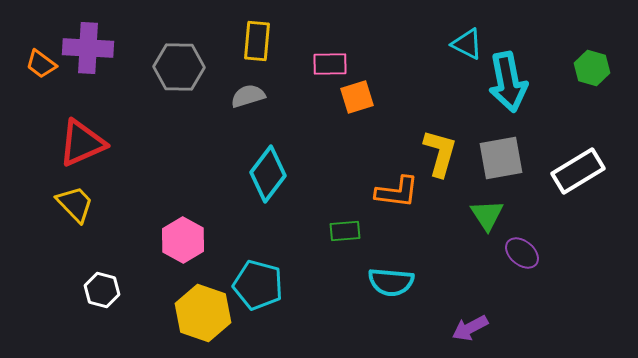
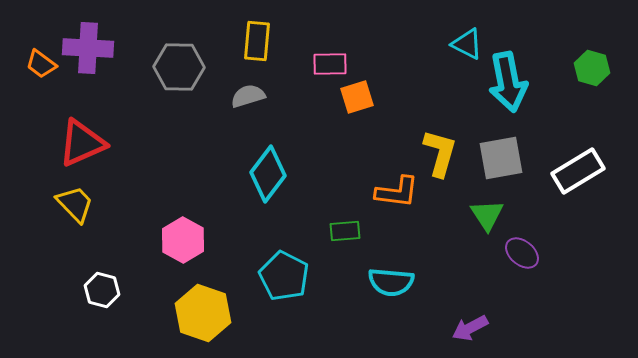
cyan pentagon: moved 26 px right, 9 px up; rotated 12 degrees clockwise
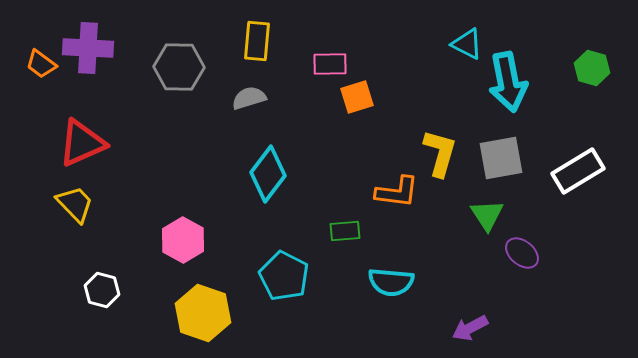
gray semicircle: moved 1 px right, 2 px down
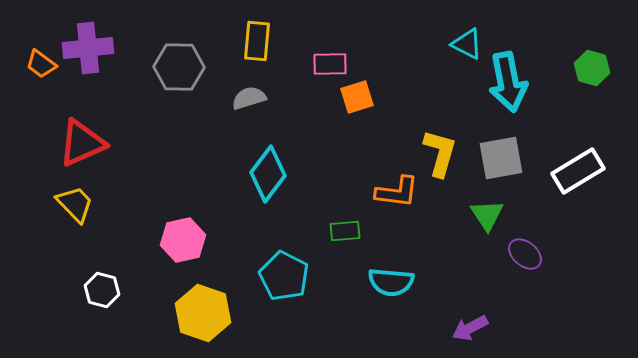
purple cross: rotated 9 degrees counterclockwise
pink hexagon: rotated 18 degrees clockwise
purple ellipse: moved 3 px right, 1 px down
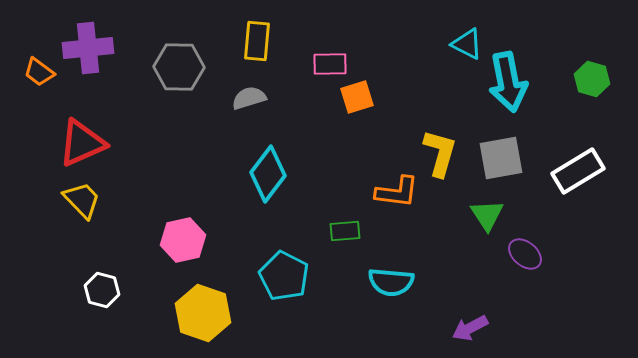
orange trapezoid: moved 2 px left, 8 px down
green hexagon: moved 11 px down
yellow trapezoid: moved 7 px right, 4 px up
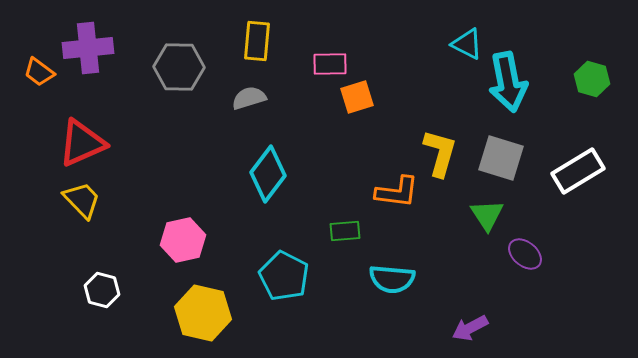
gray square: rotated 27 degrees clockwise
cyan semicircle: moved 1 px right, 3 px up
yellow hexagon: rotated 6 degrees counterclockwise
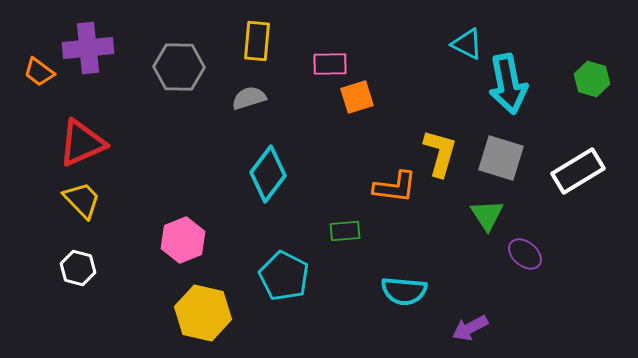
cyan arrow: moved 2 px down
orange L-shape: moved 2 px left, 5 px up
pink hexagon: rotated 9 degrees counterclockwise
cyan semicircle: moved 12 px right, 12 px down
white hexagon: moved 24 px left, 22 px up
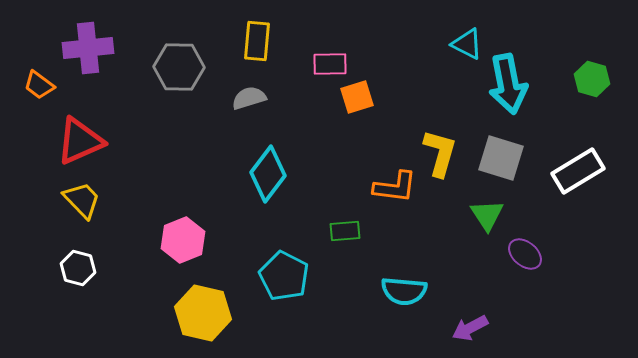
orange trapezoid: moved 13 px down
red triangle: moved 2 px left, 2 px up
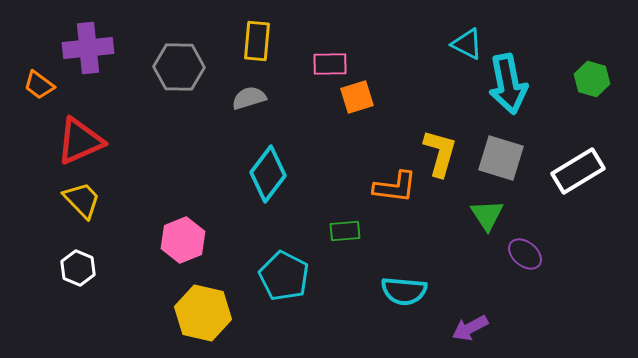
white hexagon: rotated 8 degrees clockwise
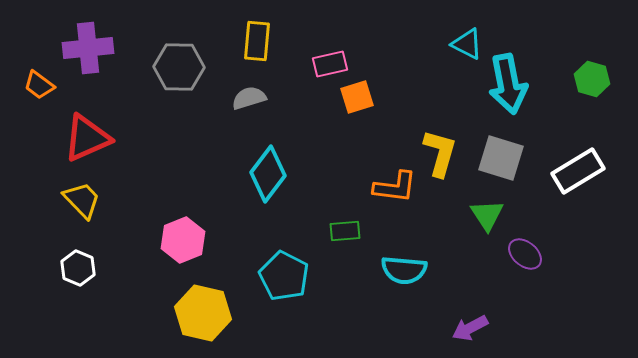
pink rectangle: rotated 12 degrees counterclockwise
red triangle: moved 7 px right, 3 px up
cyan semicircle: moved 21 px up
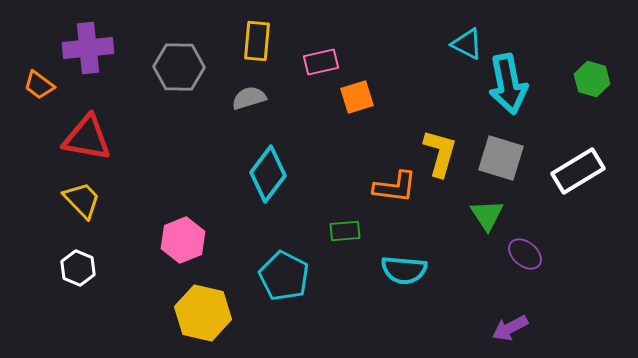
pink rectangle: moved 9 px left, 2 px up
red triangle: rotated 34 degrees clockwise
purple arrow: moved 40 px right
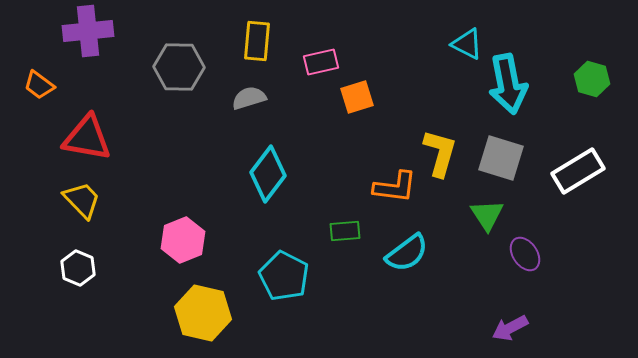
purple cross: moved 17 px up
purple ellipse: rotated 16 degrees clockwise
cyan semicircle: moved 3 px right, 17 px up; rotated 42 degrees counterclockwise
